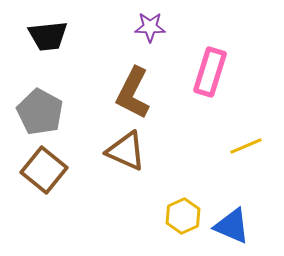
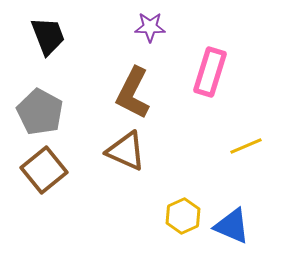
black trapezoid: rotated 105 degrees counterclockwise
brown square: rotated 12 degrees clockwise
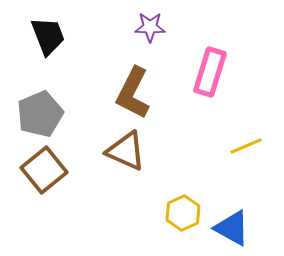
gray pentagon: moved 2 px down; rotated 21 degrees clockwise
yellow hexagon: moved 3 px up
blue triangle: moved 2 px down; rotated 6 degrees clockwise
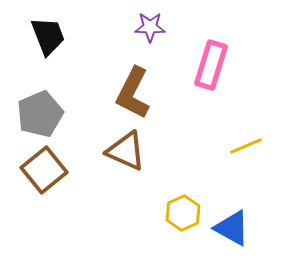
pink rectangle: moved 1 px right, 7 px up
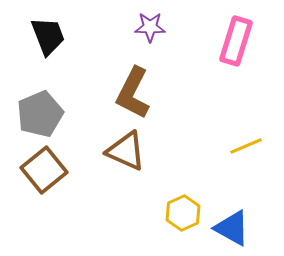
pink rectangle: moved 25 px right, 24 px up
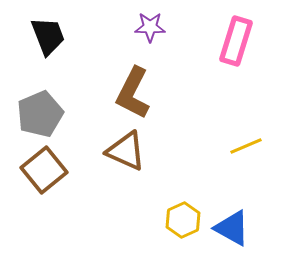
yellow hexagon: moved 7 px down
